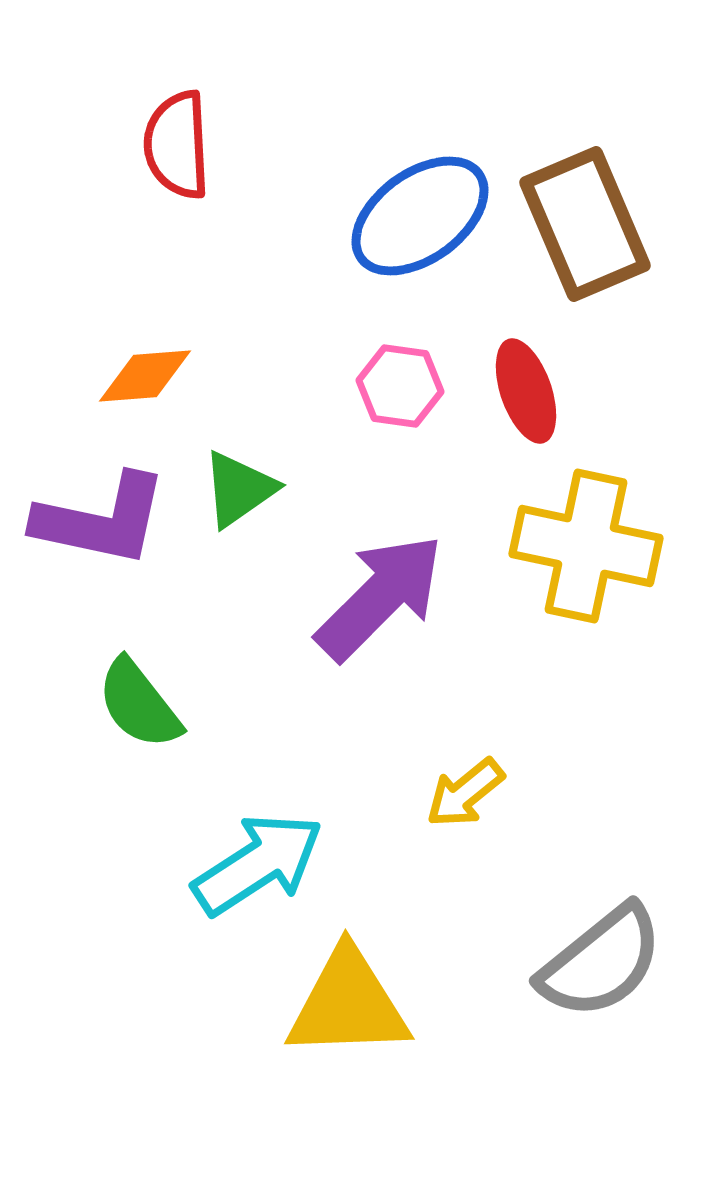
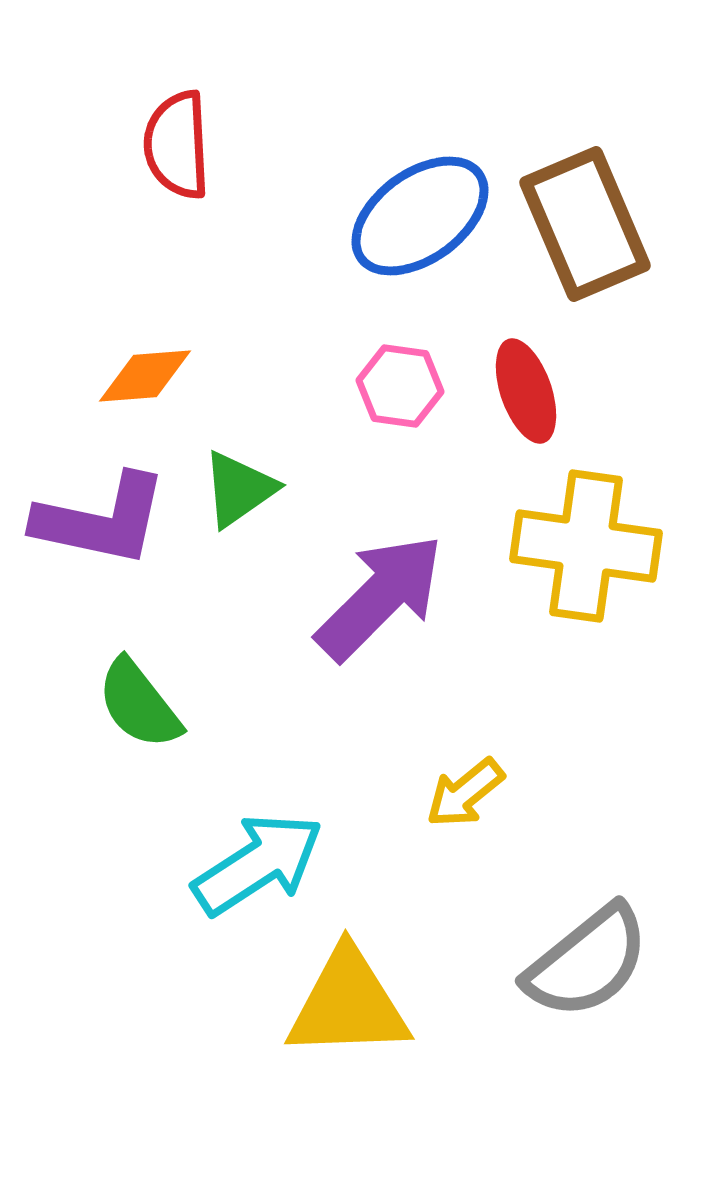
yellow cross: rotated 4 degrees counterclockwise
gray semicircle: moved 14 px left
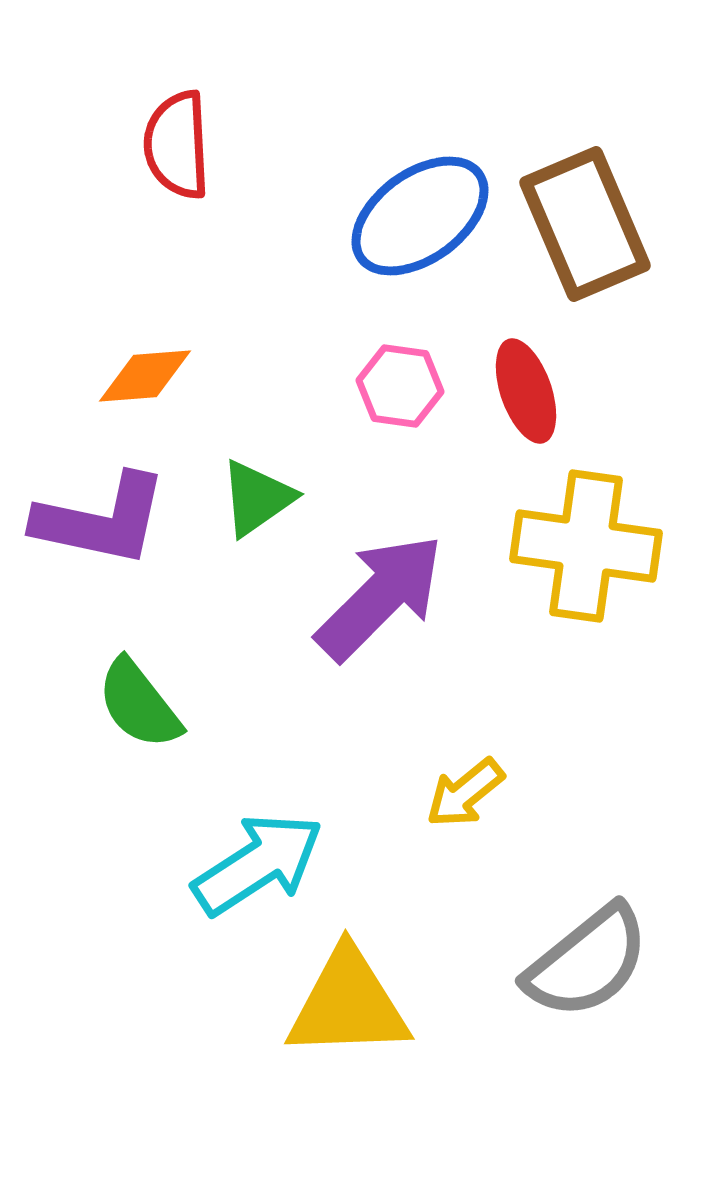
green triangle: moved 18 px right, 9 px down
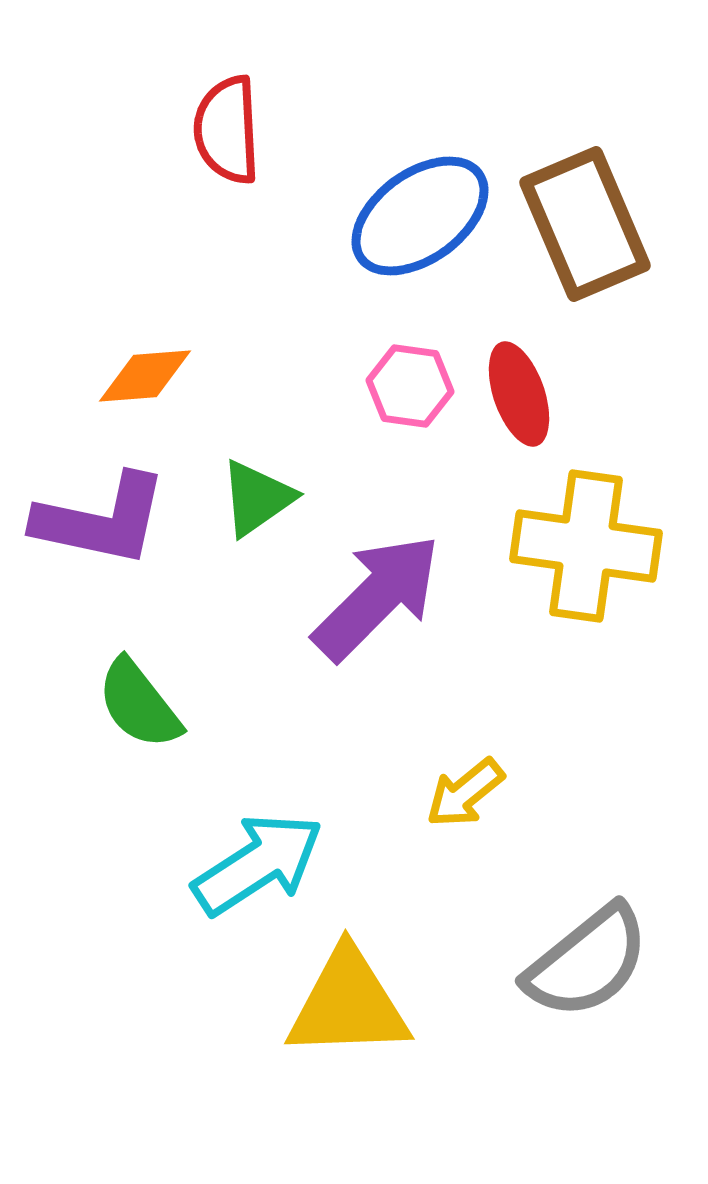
red semicircle: moved 50 px right, 15 px up
pink hexagon: moved 10 px right
red ellipse: moved 7 px left, 3 px down
purple arrow: moved 3 px left
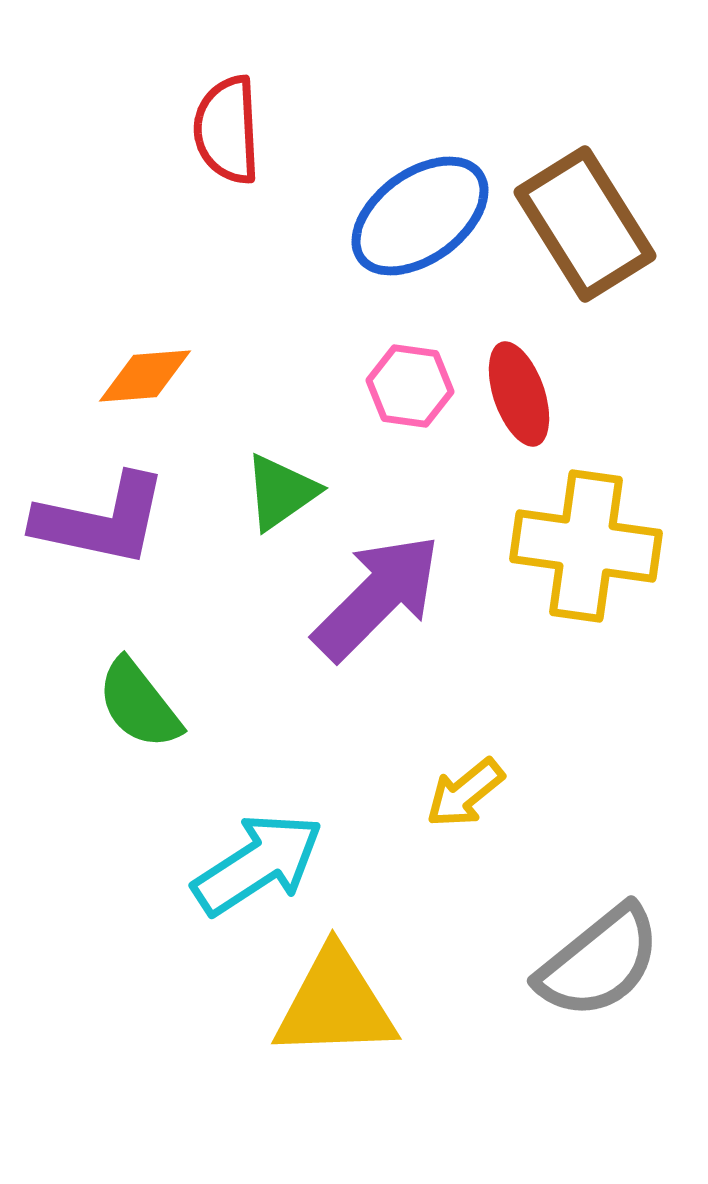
brown rectangle: rotated 9 degrees counterclockwise
green triangle: moved 24 px right, 6 px up
gray semicircle: moved 12 px right
yellow triangle: moved 13 px left
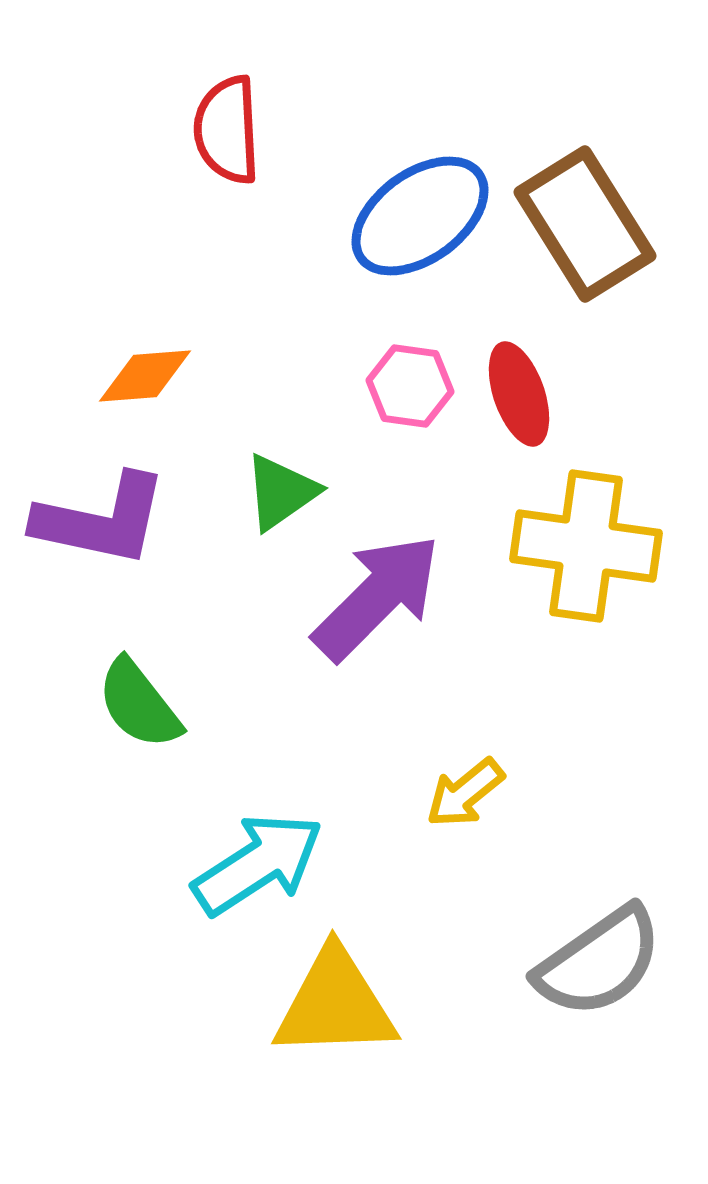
gray semicircle: rotated 4 degrees clockwise
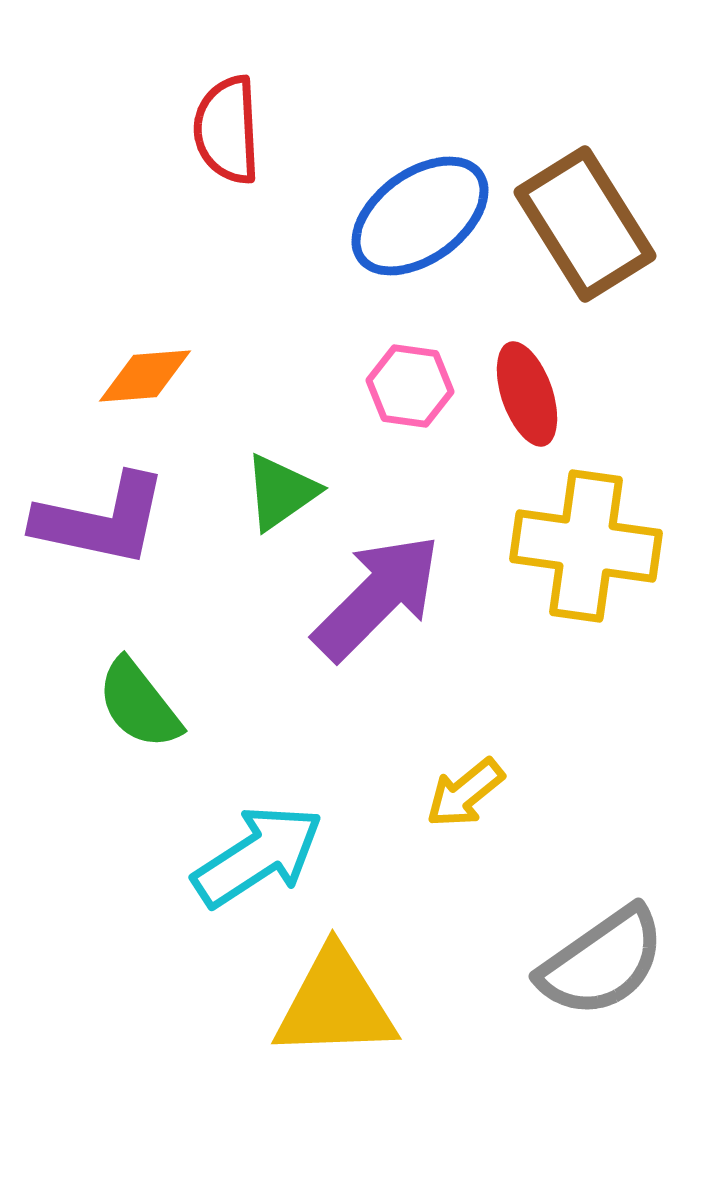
red ellipse: moved 8 px right
cyan arrow: moved 8 px up
gray semicircle: moved 3 px right
